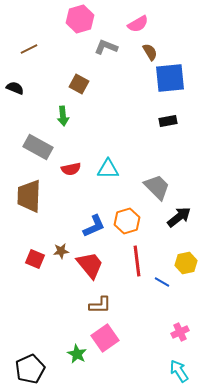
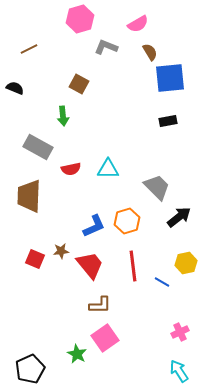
red line: moved 4 px left, 5 px down
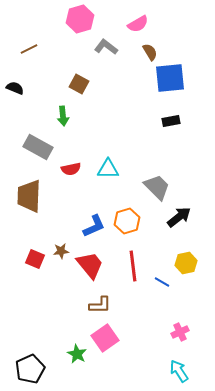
gray L-shape: rotated 15 degrees clockwise
black rectangle: moved 3 px right
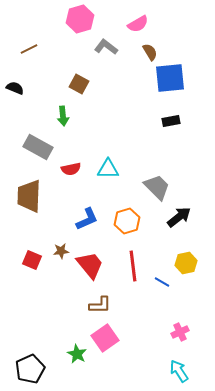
blue L-shape: moved 7 px left, 7 px up
red square: moved 3 px left, 1 px down
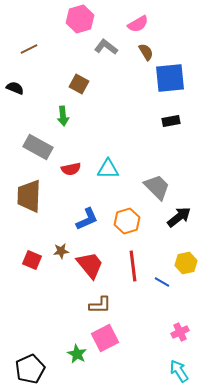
brown semicircle: moved 4 px left
pink square: rotated 8 degrees clockwise
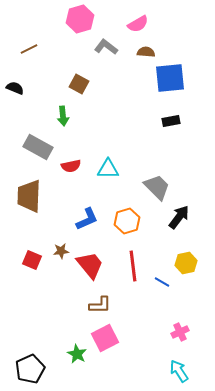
brown semicircle: rotated 54 degrees counterclockwise
red semicircle: moved 3 px up
black arrow: rotated 15 degrees counterclockwise
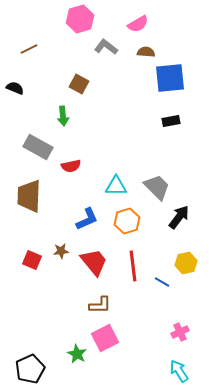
cyan triangle: moved 8 px right, 17 px down
red trapezoid: moved 4 px right, 3 px up
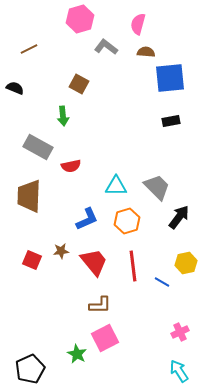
pink semicircle: rotated 135 degrees clockwise
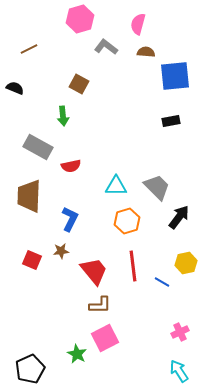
blue square: moved 5 px right, 2 px up
blue L-shape: moved 17 px left; rotated 40 degrees counterclockwise
red trapezoid: moved 9 px down
